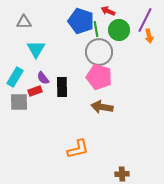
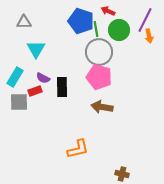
purple semicircle: rotated 24 degrees counterclockwise
brown cross: rotated 16 degrees clockwise
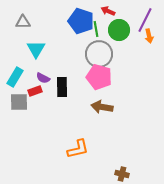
gray triangle: moved 1 px left
gray circle: moved 2 px down
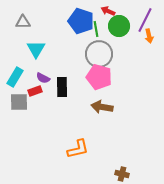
green circle: moved 4 px up
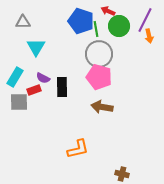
cyan triangle: moved 2 px up
red rectangle: moved 1 px left, 1 px up
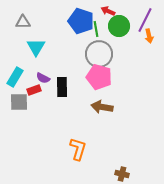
orange L-shape: rotated 60 degrees counterclockwise
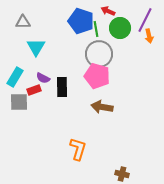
green circle: moved 1 px right, 2 px down
pink pentagon: moved 2 px left, 1 px up
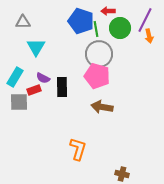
red arrow: rotated 24 degrees counterclockwise
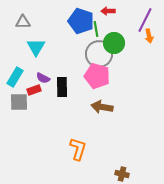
green circle: moved 6 px left, 15 px down
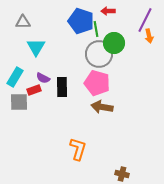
pink pentagon: moved 7 px down
